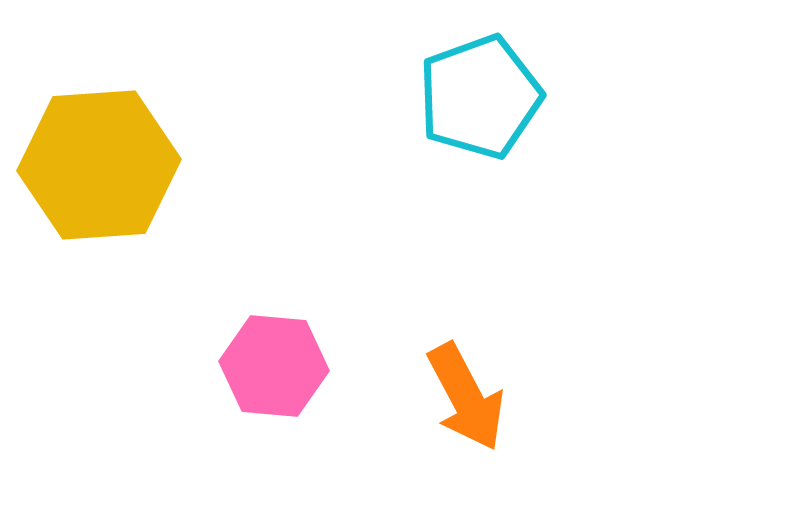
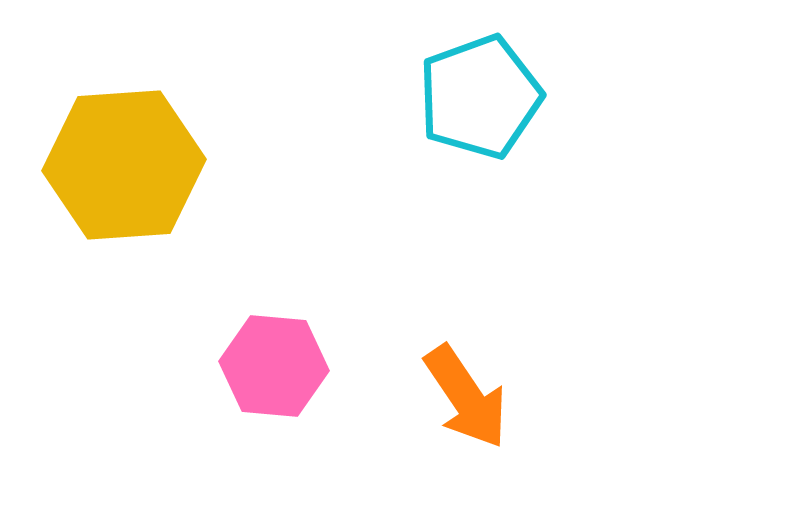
yellow hexagon: moved 25 px right
orange arrow: rotated 6 degrees counterclockwise
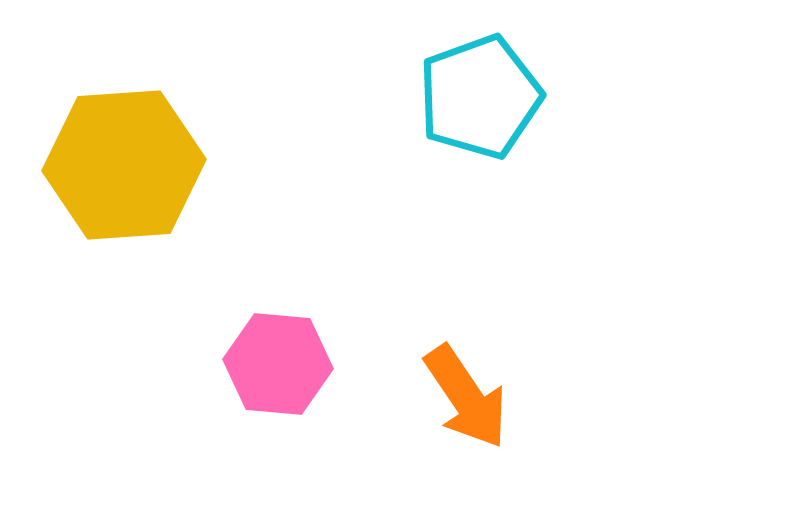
pink hexagon: moved 4 px right, 2 px up
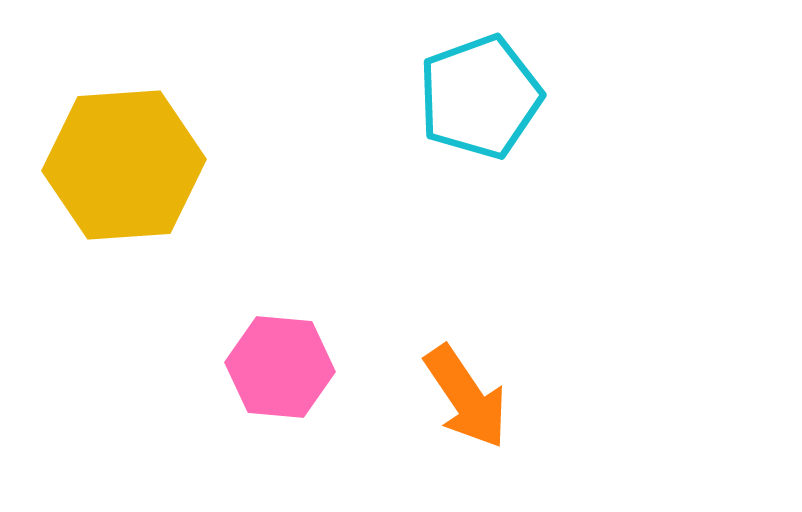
pink hexagon: moved 2 px right, 3 px down
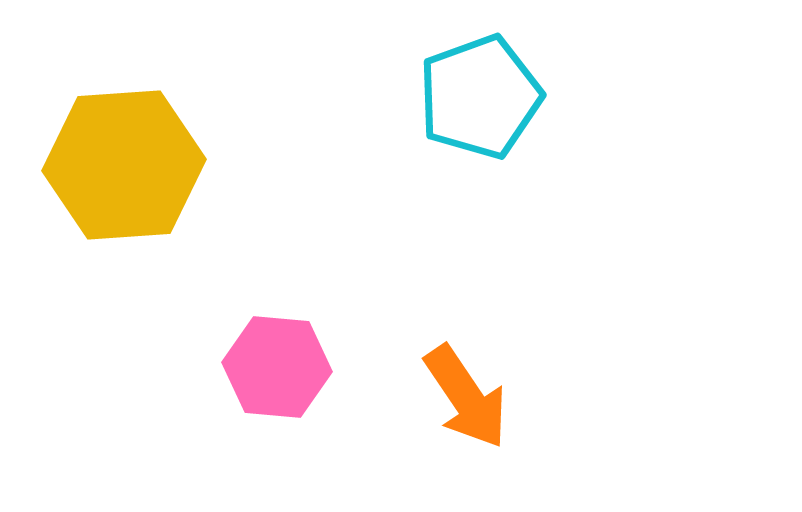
pink hexagon: moved 3 px left
